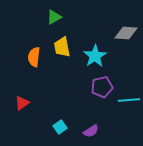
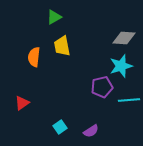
gray diamond: moved 2 px left, 5 px down
yellow trapezoid: moved 1 px up
cyan star: moved 26 px right, 10 px down; rotated 15 degrees clockwise
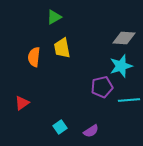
yellow trapezoid: moved 2 px down
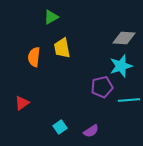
green triangle: moved 3 px left
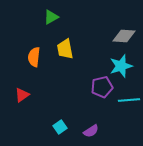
gray diamond: moved 2 px up
yellow trapezoid: moved 3 px right, 1 px down
red triangle: moved 8 px up
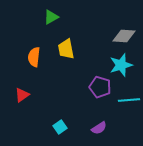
yellow trapezoid: moved 1 px right
cyan star: moved 1 px up
purple pentagon: moved 2 px left; rotated 30 degrees clockwise
purple semicircle: moved 8 px right, 3 px up
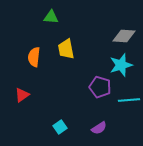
green triangle: rotated 35 degrees clockwise
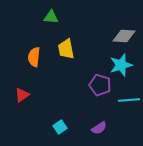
purple pentagon: moved 2 px up
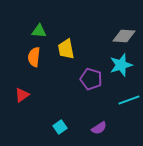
green triangle: moved 12 px left, 14 px down
purple pentagon: moved 9 px left, 6 px up
cyan line: rotated 15 degrees counterclockwise
